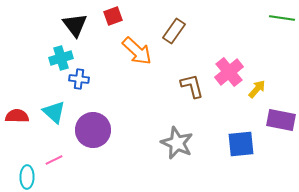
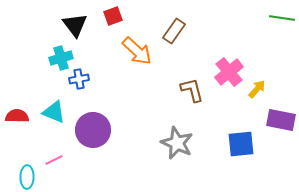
blue cross: rotated 18 degrees counterclockwise
brown L-shape: moved 4 px down
cyan triangle: rotated 20 degrees counterclockwise
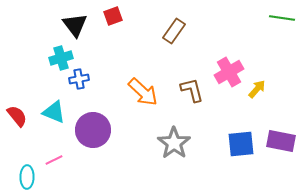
orange arrow: moved 6 px right, 41 px down
pink cross: rotated 8 degrees clockwise
red semicircle: rotated 50 degrees clockwise
purple rectangle: moved 21 px down
gray star: moved 3 px left; rotated 12 degrees clockwise
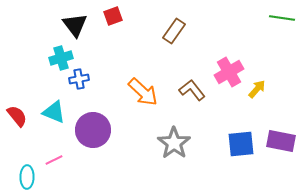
brown L-shape: rotated 24 degrees counterclockwise
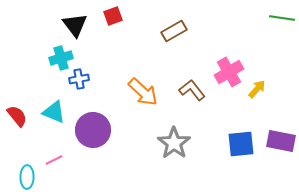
brown rectangle: rotated 25 degrees clockwise
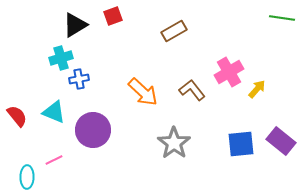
black triangle: rotated 36 degrees clockwise
purple rectangle: rotated 28 degrees clockwise
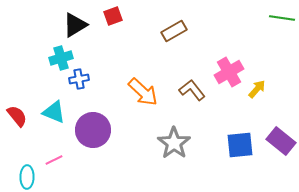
blue square: moved 1 px left, 1 px down
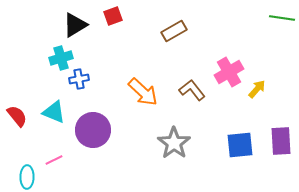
purple rectangle: rotated 48 degrees clockwise
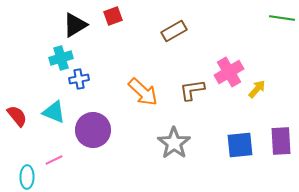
brown L-shape: rotated 60 degrees counterclockwise
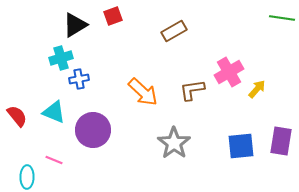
purple rectangle: rotated 12 degrees clockwise
blue square: moved 1 px right, 1 px down
pink line: rotated 48 degrees clockwise
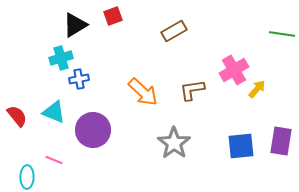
green line: moved 16 px down
pink cross: moved 5 px right, 2 px up
